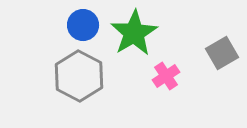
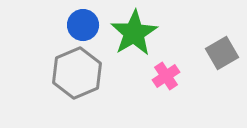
gray hexagon: moved 2 px left, 3 px up; rotated 9 degrees clockwise
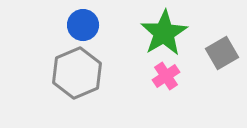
green star: moved 30 px right
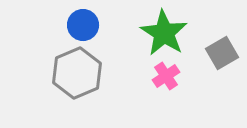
green star: rotated 9 degrees counterclockwise
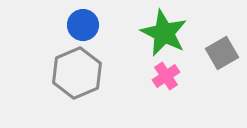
green star: rotated 6 degrees counterclockwise
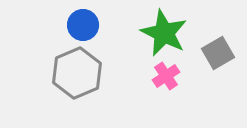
gray square: moved 4 px left
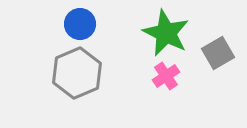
blue circle: moved 3 px left, 1 px up
green star: moved 2 px right
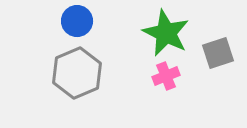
blue circle: moved 3 px left, 3 px up
gray square: rotated 12 degrees clockwise
pink cross: rotated 12 degrees clockwise
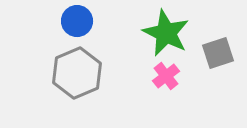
pink cross: rotated 16 degrees counterclockwise
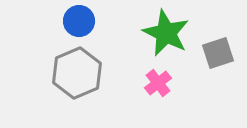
blue circle: moved 2 px right
pink cross: moved 8 px left, 7 px down
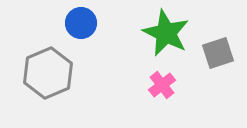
blue circle: moved 2 px right, 2 px down
gray hexagon: moved 29 px left
pink cross: moved 4 px right, 2 px down
